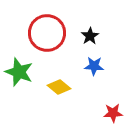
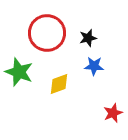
black star: moved 2 px left, 2 px down; rotated 18 degrees clockwise
yellow diamond: moved 3 px up; rotated 60 degrees counterclockwise
red star: rotated 18 degrees counterclockwise
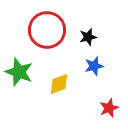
red circle: moved 3 px up
black star: moved 1 px up
blue star: rotated 18 degrees counterclockwise
red star: moved 4 px left, 5 px up
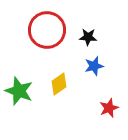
black star: rotated 18 degrees clockwise
green star: moved 19 px down
yellow diamond: rotated 15 degrees counterclockwise
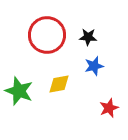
red circle: moved 5 px down
yellow diamond: rotated 25 degrees clockwise
